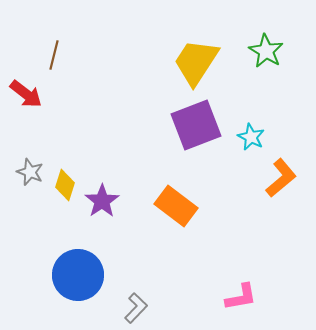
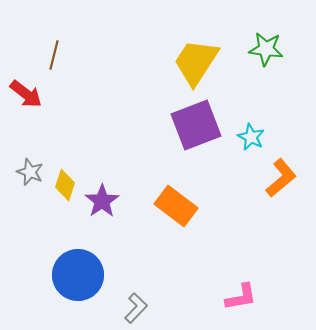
green star: moved 2 px up; rotated 24 degrees counterclockwise
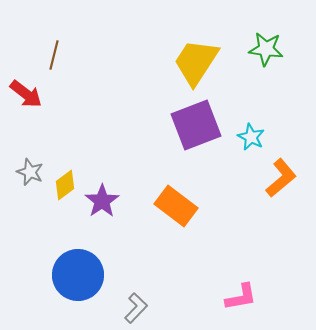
yellow diamond: rotated 36 degrees clockwise
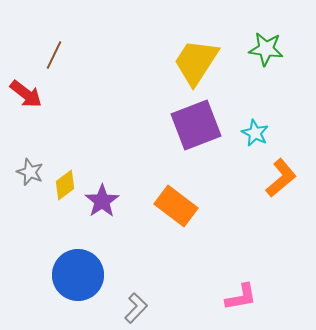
brown line: rotated 12 degrees clockwise
cyan star: moved 4 px right, 4 px up
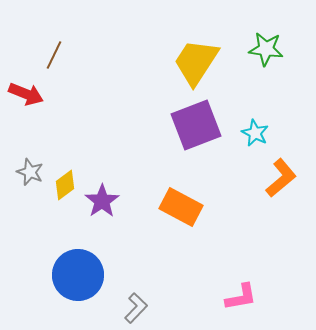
red arrow: rotated 16 degrees counterclockwise
orange rectangle: moved 5 px right, 1 px down; rotated 9 degrees counterclockwise
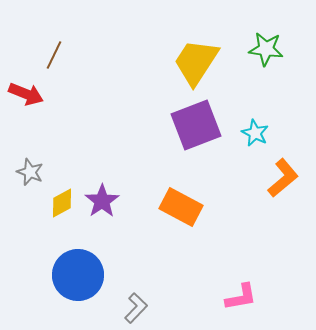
orange L-shape: moved 2 px right
yellow diamond: moved 3 px left, 18 px down; rotated 8 degrees clockwise
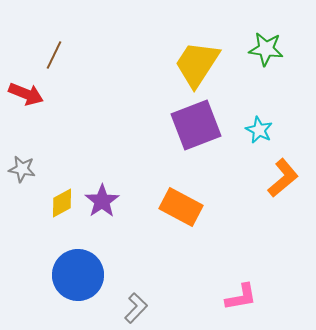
yellow trapezoid: moved 1 px right, 2 px down
cyan star: moved 4 px right, 3 px up
gray star: moved 8 px left, 3 px up; rotated 12 degrees counterclockwise
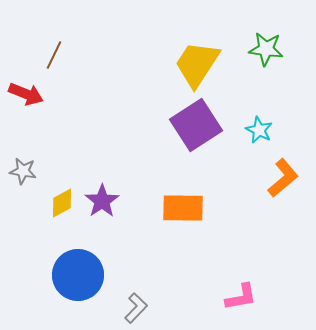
purple square: rotated 12 degrees counterclockwise
gray star: moved 1 px right, 2 px down
orange rectangle: moved 2 px right, 1 px down; rotated 27 degrees counterclockwise
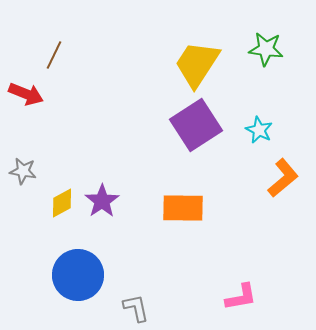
gray L-shape: rotated 56 degrees counterclockwise
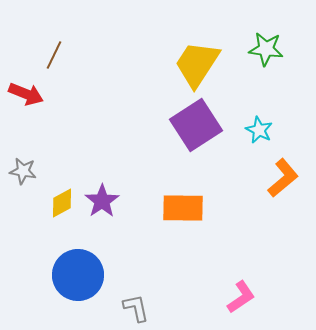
pink L-shape: rotated 24 degrees counterclockwise
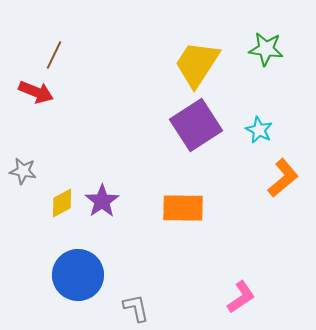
red arrow: moved 10 px right, 2 px up
